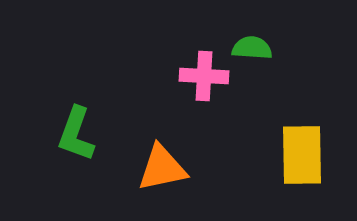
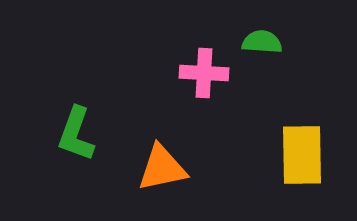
green semicircle: moved 10 px right, 6 px up
pink cross: moved 3 px up
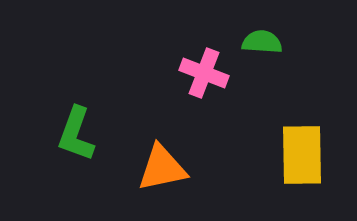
pink cross: rotated 18 degrees clockwise
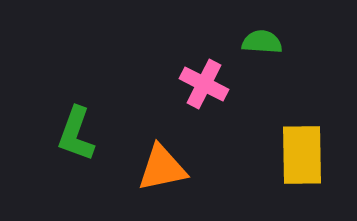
pink cross: moved 11 px down; rotated 6 degrees clockwise
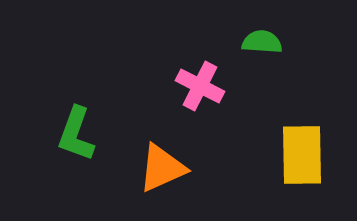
pink cross: moved 4 px left, 2 px down
orange triangle: rotated 12 degrees counterclockwise
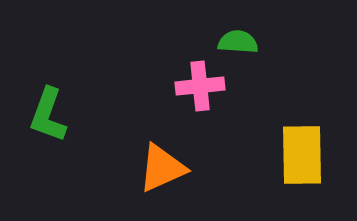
green semicircle: moved 24 px left
pink cross: rotated 33 degrees counterclockwise
green L-shape: moved 28 px left, 19 px up
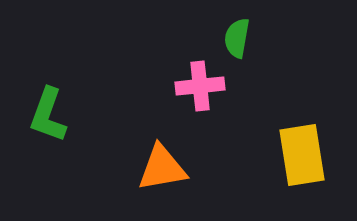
green semicircle: moved 1 px left, 4 px up; rotated 84 degrees counterclockwise
yellow rectangle: rotated 8 degrees counterclockwise
orange triangle: rotated 14 degrees clockwise
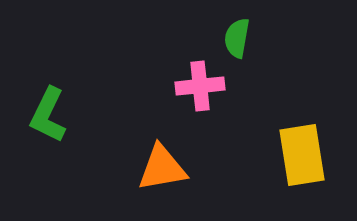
green L-shape: rotated 6 degrees clockwise
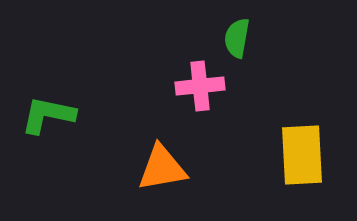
green L-shape: rotated 76 degrees clockwise
yellow rectangle: rotated 6 degrees clockwise
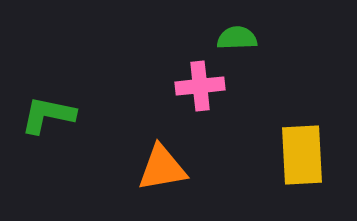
green semicircle: rotated 78 degrees clockwise
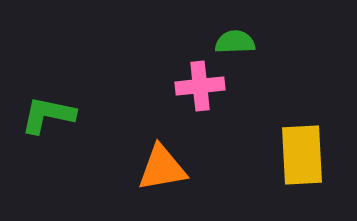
green semicircle: moved 2 px left, 4 px down
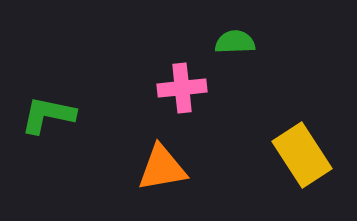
pink cross: moved 18 px left, 2 px down
yellow rectangle: rotated 30 degrees counterclockwise
